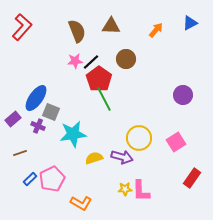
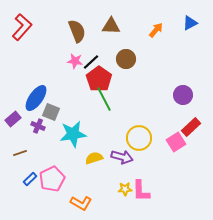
pink star: rotated 14 degrees clockwise
red rectangle: moved 1 px left, 51 px up; rotated 12 degrees clockwise
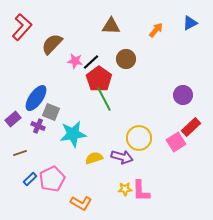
brown semicircle: moved 25 px left, 13 px down; rotated 115 degrees counterclockwise
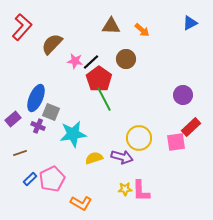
orange arrow: moved 14 px left; rotated 91 degrees clockwise
blue ellipse: rotated 12 degrees counterclockwise
pink square: rotated 24 degrees clockwise
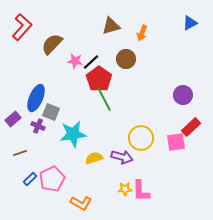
brown triangle: rotated 18 degrees counterclockwise
orange arrow: moved 3 px down; rotated 70 degrees clockwise
yellow circle: moved 2 px right
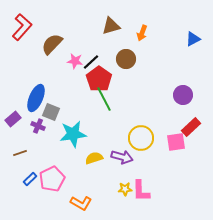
blue triangle: moved 3 px right, 16 px down
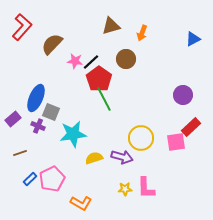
pink L-shape: moved 5 px right, 3 px up
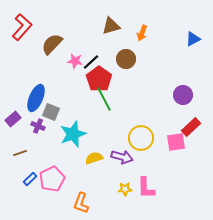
cyan star: rotated 12 degrees counterclockwise
orange L-shape: rotated 80 degrees clockwise
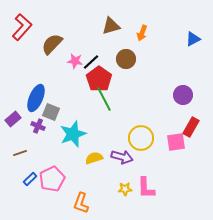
red rectangle: rotated 18 degrees counterclockwise
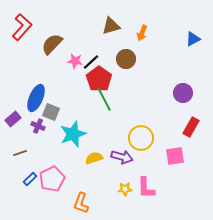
purple circle: moved 2 px up
pink square: moved 1 px left, 14 px down
